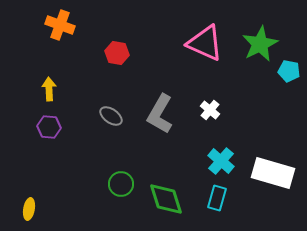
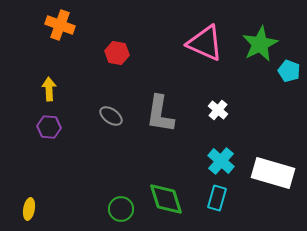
cyan pentagon: rotated 10 degrees clockwise
white cross: moved 8 px right
gray L-shape: rotated 21 degrees counterclockwise
green circle: moved 25 px down
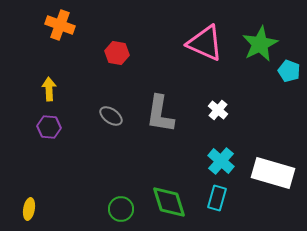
green diamond: moved 3 px right, 3 px down
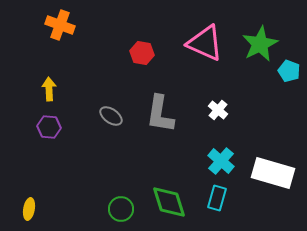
red hexagon: moved 25 px right
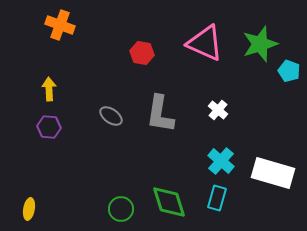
green star: rotated 9 degrees clockwise
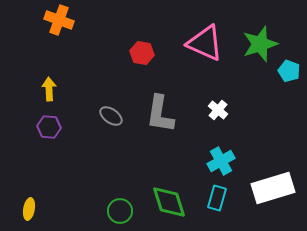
orange cross: moved 1 px left, 5 px up
cyan cross: rotated 20 degrees clockwise
white rectangle: moved 15 px down; rotated 33 degrees counterclockwise
green circle: moved 1 px left, 2 px down
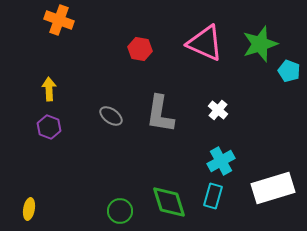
red hexagon: moved 2 px left, 4 px up
purple hexagon: rotated 15 degrees clockwise
cyan rectangle: moved 4 px left, 2 px up
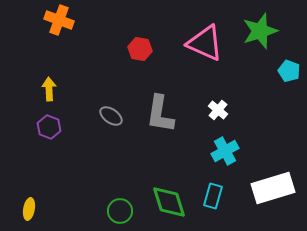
green star: moved 13 px up
cyan cross: moved 4 px right, 10 px up
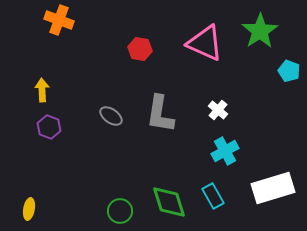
green star: rotated 15 degrees counterclockwise
yellow arrow: moved 7 px left, 1 px down
cyan rectangle: rotated 45 degrees counterclockwise
